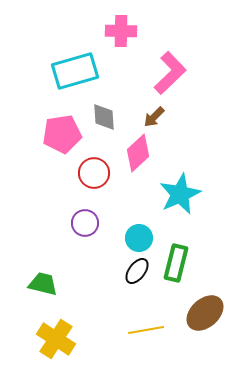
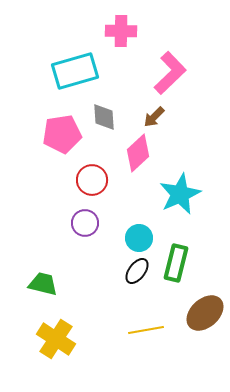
red circle: moved 2 px left, 7 px down
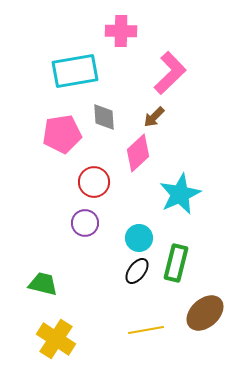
cyan rectangle: rotated 6 degrees clockwise
red circle: moved 2 px right, 2 px down
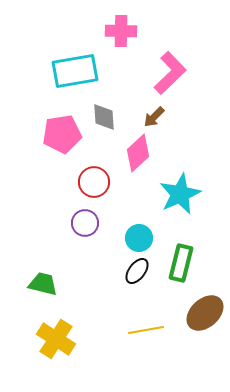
green rectangle: moved 5 px right
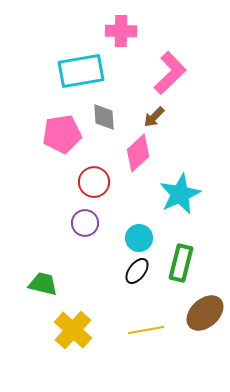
cyan rectangle: moved 6 px right
yellow cross: moved 17 px right, 9 px up; rotated 9 degrees clockwise
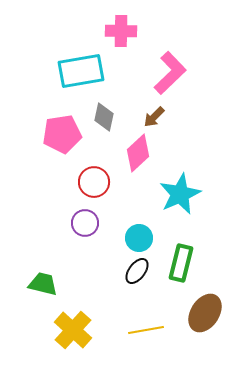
gray diamond: rotated 16 degrees clockwise
brown ellipse: rotated 15 degrees counterclockwise
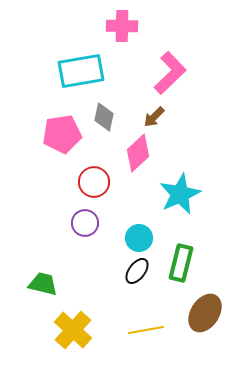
pink cross: moved 1 px right, 5 px up
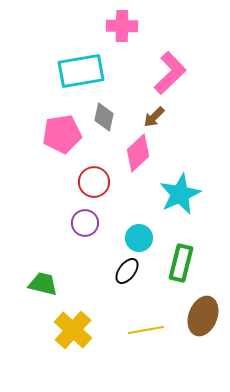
black ellipse: moved 10 px left
brown ellipse: moved 2 px left, 3 px down; rotated 12 degrees counterclockwise
